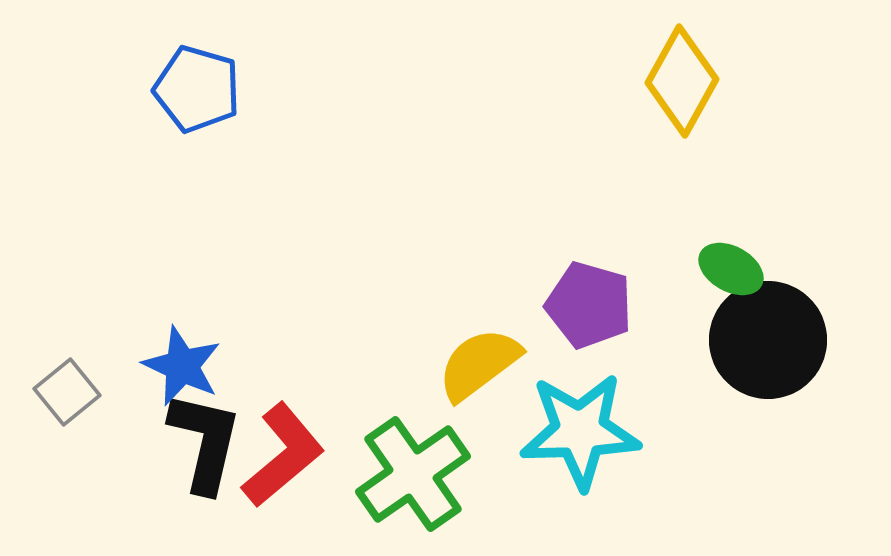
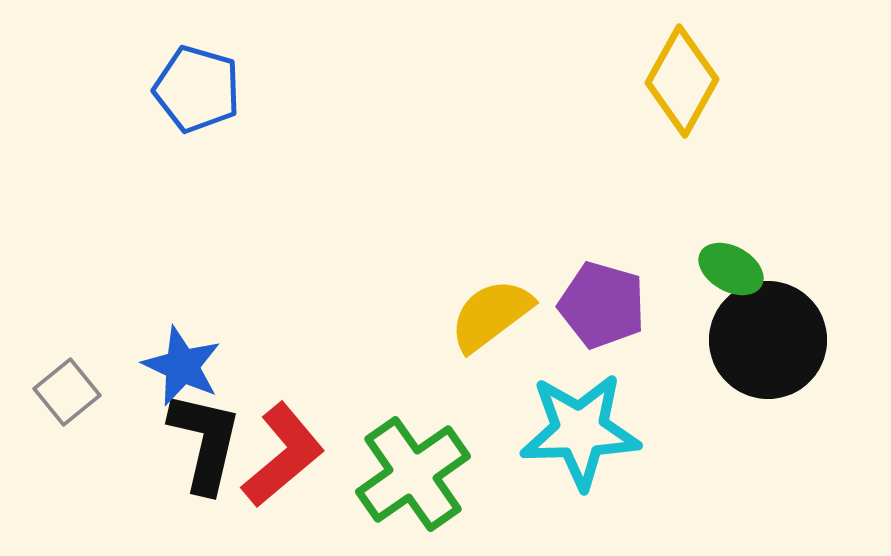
purple pentagon: moved 13 px right
yellow semicircle: moved 12 px right, 49 px up
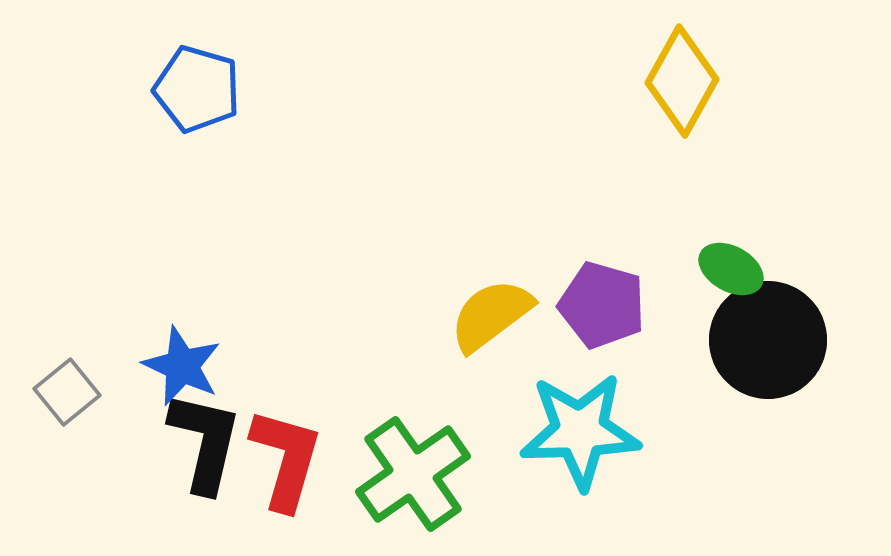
red L-shape: moved 3 px right, 4 px down; rotated 34 degrees counterclockwise
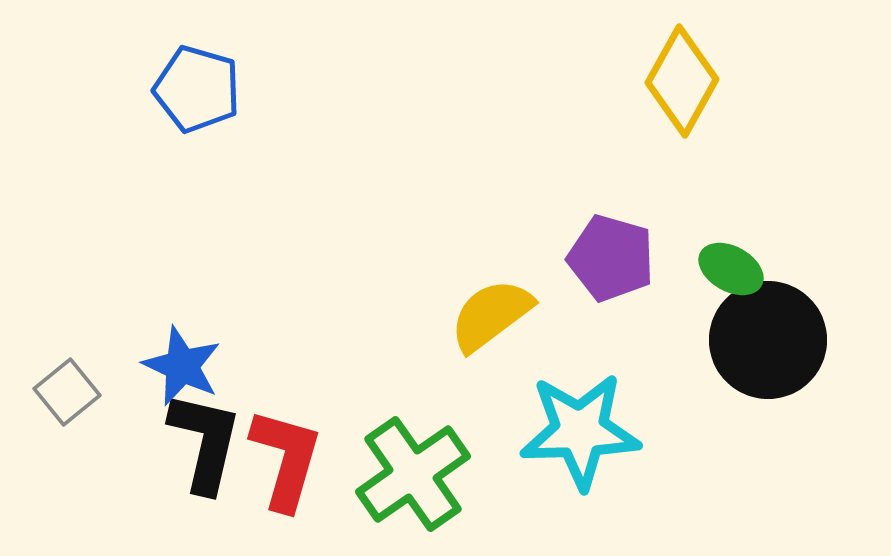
purple pentagon: moved 9 px right, 47 px up
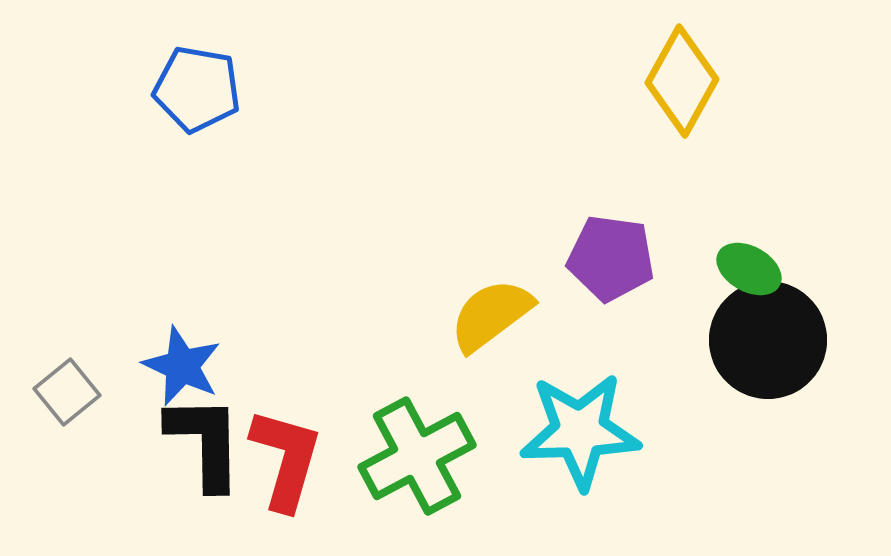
blue pentagon: rotated 6 degrees counterclockwise
purple pentagon: rotated 8 degrees counterclockwise
green ellipse: moved 18 px right
black L-shape: rotated 14 degrees counterclockwise
green cross: moved 4 px right, 18 px up; rotated 7 degrees clockwise
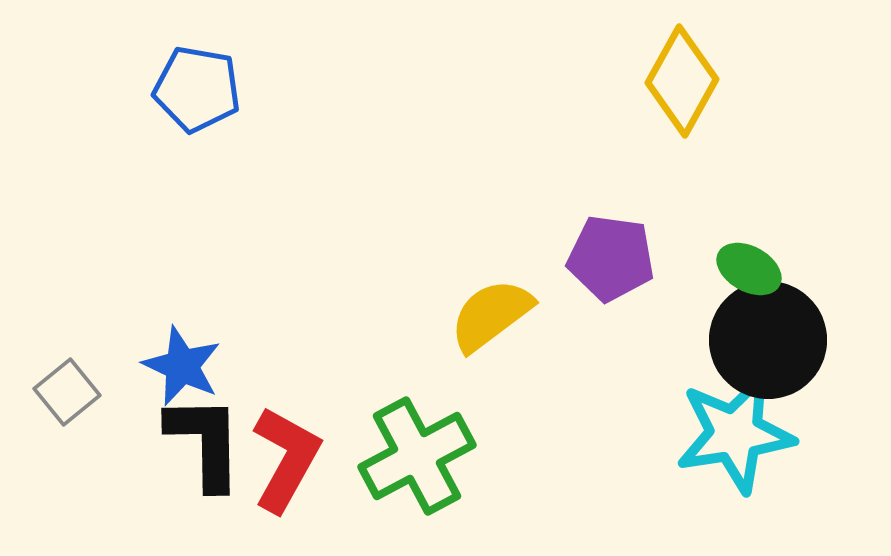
cyan star: moved 155 px right, 3 px down; rotated 7 degrees counterclockwise
red L-shape: rotated 13 degrees clockwise
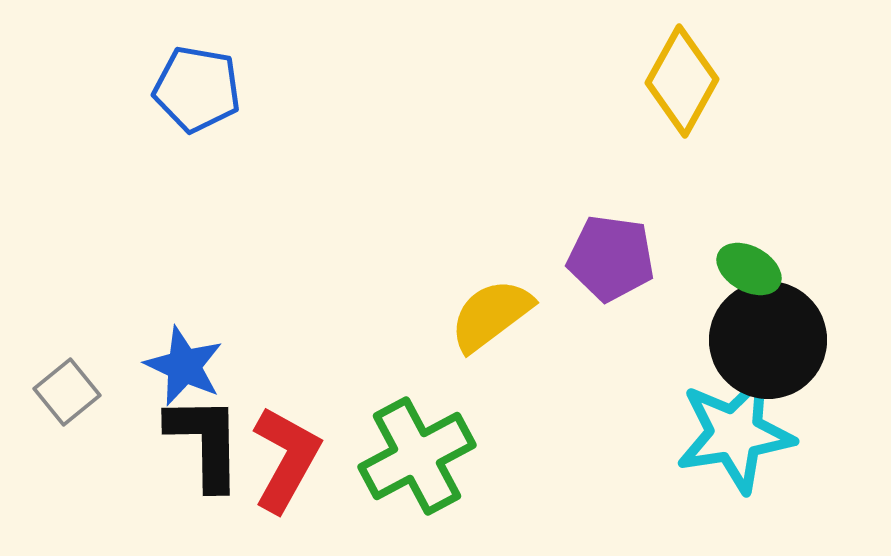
blue star: moved 2 px right
